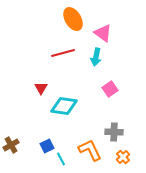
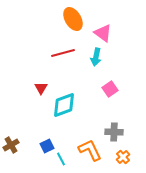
cyan diamond: moved 1 px up; rotated 28 degrees counterclockwise
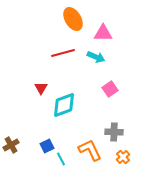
pink triangle: rotated 36 degrees counterclockwise
cyan arrow: rotated 78 degrees counterclockwise
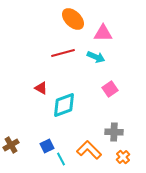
orange ellipse: rotated 15 degrees counterclockwise
red triangle: rotated 32 degrees counterclockwise
orange L-shape: moved 1 px left; rotated 20 degrees counterclockwise
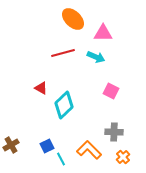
pink square: moved 1 px right, 2 px down; rotated 28 degrees counterclockwise
cyan diamond: rotated 24 degrees counterclockwise
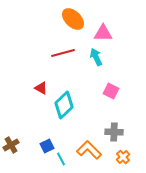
cyan arrow: rotated 138 degrees counterclockwise
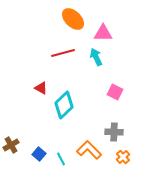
pink square: moved 4 px right, 1 px down
blue square: moved 8 px left, 8 px down; rotated 24 degrees counterclockwise
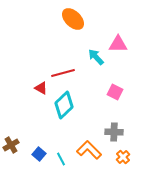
pink triangle: moved 15 px right, 11 px down
red line: moved 20 px down
cyan arrow: rotated 18 degrees counterclockwise
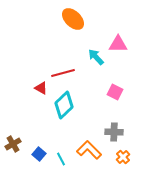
brown cross: moved 2 px right, 1 px up
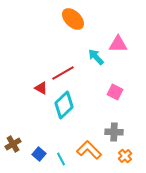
red line: rotated 15 degrees counterclockwise
orange cross: moved 2 px right, 1 px up
